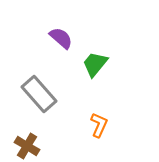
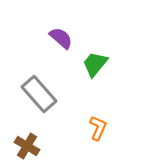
orange L-shape: moved 1 px left, 3 px down
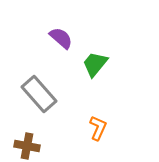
brown cross: rotated 20 degrees counterclockwise
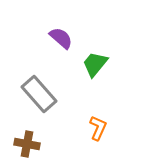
brown cross: moved 2 px up
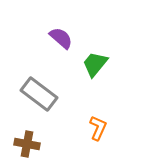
gray rectangle: rotated 12 degrees counterclockwise
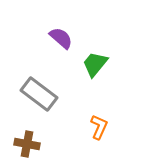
orange L-shape: moved 1 px right, 1 px up
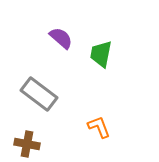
green trapezoid: moved 6 px right, 10 px up; rotated 28 degrees counterclockwise
orange L-shape: rotated 45 degrees counterclockwise
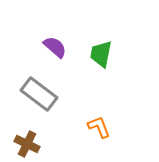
purple semicircle: moved 6 px left, 9 px down
brown cross: rotated 15 degrees clockwise
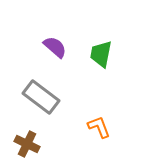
gray rectangle: moved 2 px right, 3 px down
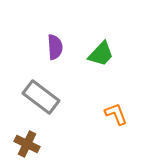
purple semicircle: rotated 45 degrees clockwise
green trapezoid: rotated 148 degrees counterclockwise
orange L-shape: moved 17 px right, 13 px up
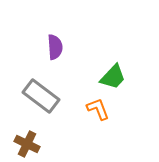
green trapezoid: moved 12 px right, 23 px down
gray rectangle: moved 1 px up
orange L-shape: moved 18 px left, 5 px up
